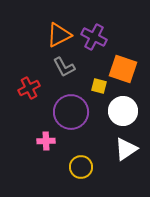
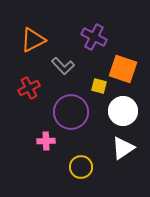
orange triangle: moved 26 px left, 5 px down
gray L-shape: moved 1 px left, 1 px up; rotated 15 degrees counterclockwise
white triangle: moved 3 px left, 1 px up
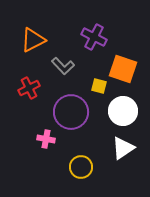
pink cross: moved 2 px up; rotated 12 degrees clockwise
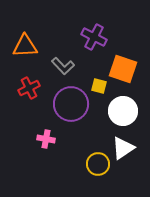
orange triangle: moved 8 px left, 6 px down; rotated 24 degrees clockwise
purple circle: moved 8 px up
yellow circle: moved 17 px right, 3 px up
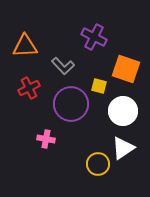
orange square: moved 3 px right
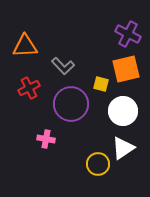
purple cross: moved 34 px right, 3 px up
orange square: rotated 32 degrees counterclockwise
yellow square: moved 2 px right, 2 px up
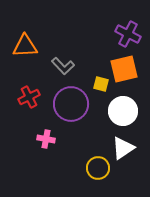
orange square: moved 2 px left
red cross: moved 9 px down
yellow circle: moved 4 px down
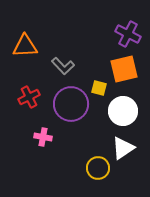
yellow square: moved 2 px left, 4 px down
pink cross: moved 3 px left, 2 px up
